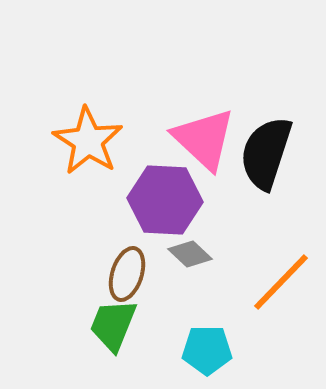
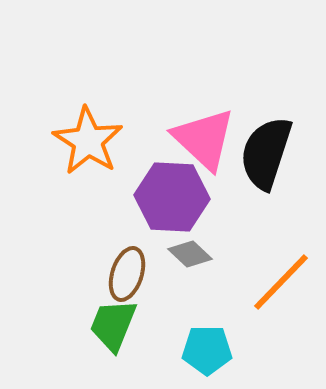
purple hexagon: moved 7 px right, 3 px up
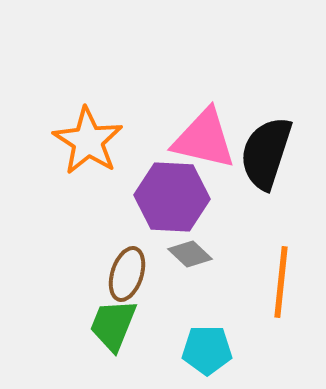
pink triangle: rotated 30 degrees counterclockwise
orange line: rotated 38 degrees counterclockwise
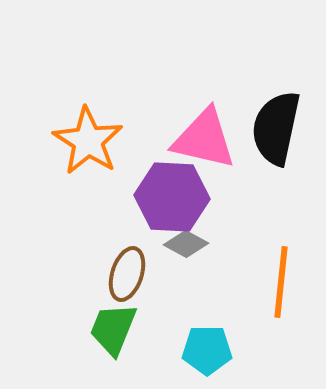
black semicircle: moved 10 px right, 25 px up; rotated 6 degrees counterclockwise
gray diamond: moved 4 px left, 10 px up; rotated 15 degrees counterclockwise
green trapezoid: moved 4 px down
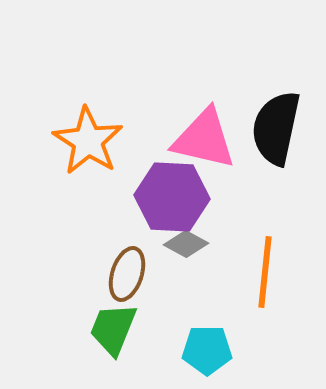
orange line: moved 16 px left, 10 px up
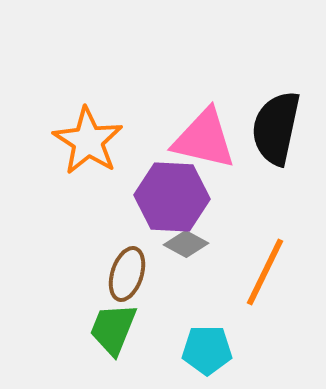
orange line: rotated 20 degrees clockwise
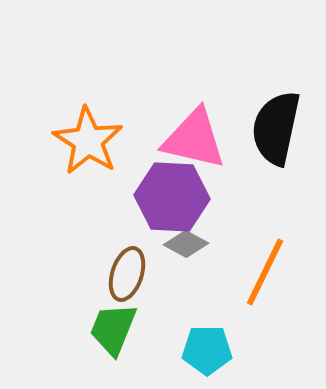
pink triangle: moved 10 px left
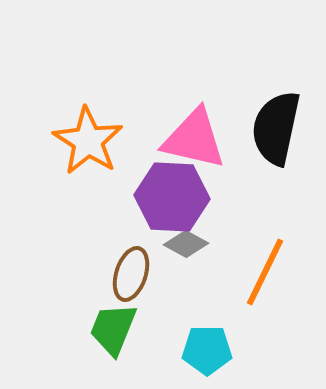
brown ellipse: moved 4 px right
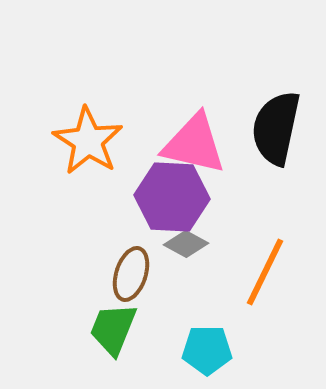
pink triangle: moved 5 px down
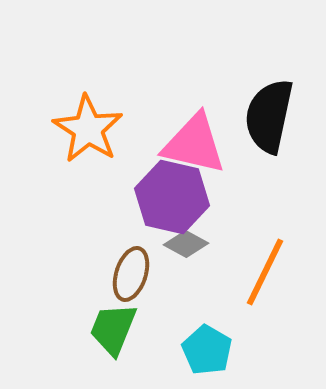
black semicircle: moved 7 px left, 12 px up
orange star: moved 12 px up
purple hexagon: rotated 10 degrees clockwise
cyan pentagon: rotated 30 degrees clockwise
